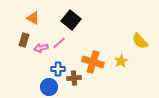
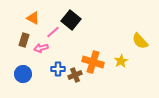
pink line: moved 6 px left, 11 px up
brown cross: moved 1 px right, 3 px up; rotated 16 degrees counterclockwise
blue circle: moved 26 px left, 13 px up
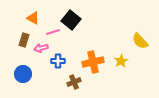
pink line: rotated 24 degrees clockwise
orange cross: rotated 30 degrees counterclockwise
blue cross: moved 8 px up
brown cross: moved 1 px left, 7 px down
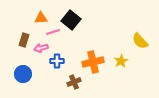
orange triangle: moved 8 px right; rotated 32 degrees counterclockwise
blue cross: moved 1 px left
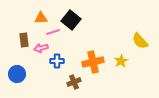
brown rectangle: rotated 24 degrees counterclockwise
blue circle: moved 6 px left
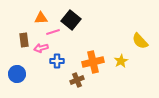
brown cross: moved 3 px right, 2 px up
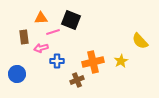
black square: rotated 18 degrees counterclockwise
brown rectangle: moved 3 px up
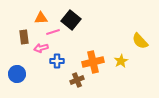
black square: rotated 18 degrees clockwise
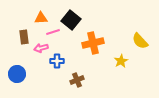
orange cross: moved 19 px up
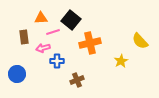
orange cross: moved 3 px left
pink arrow: moved 2 px right
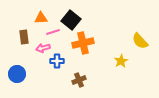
orange cross: moved 7 px left
brown cross: moved 2 px right
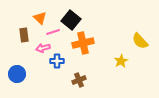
orange triangle: moved 1 px left; rotated 48 degrees clockwise
brown rectangle: moved 2 px up
